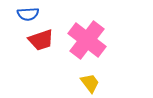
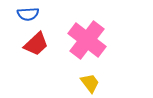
red trapezoid: moved 5 px left, 4 px down; rotated 24 degrees counterclockwise
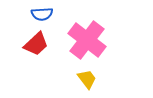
blue semicircle: moved 14 px right
yellow trapezoid: moved 3 px left, 4 px up
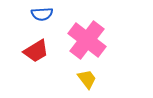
red trapezoid: moved 7 px down; rotated 12 degrees clockwise
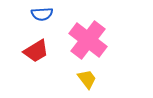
pink cross: moved 1 px right
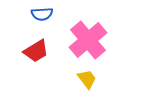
pink cross: rotated 12 degrees clockwise
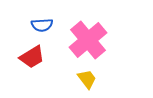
blue semicircle: moved 11 px down
red trapezoid: moved 4 px left, 6 px down
